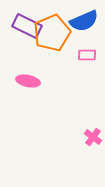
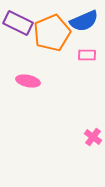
purple rectangle: moved 9 px left, 3 px up
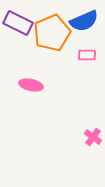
pink ellipse: moved 3 px right, 4 px down
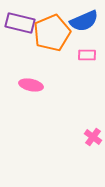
purple rectangle: moved 2 px right; rotated 12 degrees counterclockwise
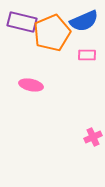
purple rectangle: moved 2 px right, 1 px up
pink cross: rotated 30 degrees clockwise
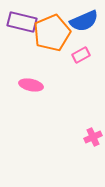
pink rectangle: moved 6 px left; rotated 30 degrees counterclockwise
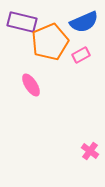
blue semicircle: moved 1 px down
orange pentagon: moved 2 px left, 9 px down
pink ellipse: rotated 45 degrees clockwise
pink cross: moved 3 px left, 14 px down; rotated 30 degrees counterclockwise
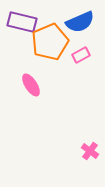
blue semicircle: moved 4 px left
